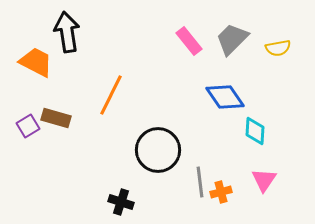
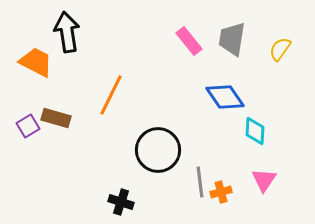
gray trapezoid: rotated 36 degrees counterclockwise
yellow semicircle: moved 2 px right, 1 px down; rotated 135 degrees clockwise
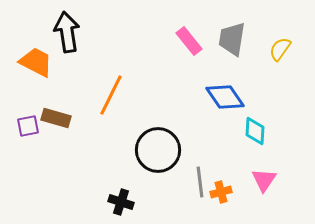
purple square: rotated 20 degrees clockwise
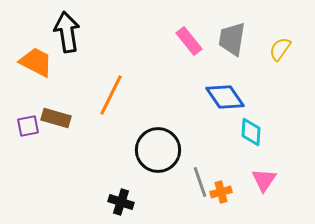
cyan diamond: moved 4 px left, 1 px down
gray line: rotated 12 degrees counterclockwise
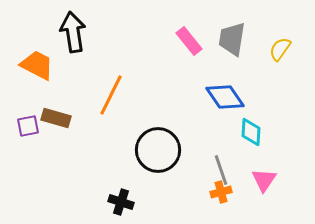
black arrow: moved 6 px right
orange trapezoid: moved 1 px right, 3 px down
gray line: moved 21 px right, 12 px up
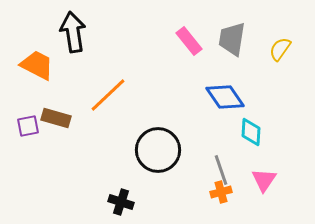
orange line: moved 3 px left; rotated 21 degrees clockwise
